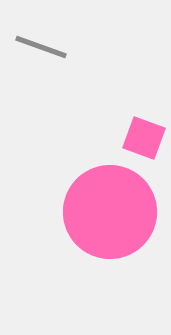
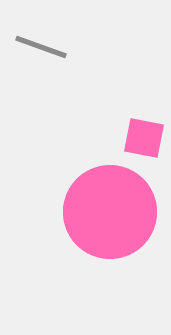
pink square: rotated 9 degrees counterclockwise
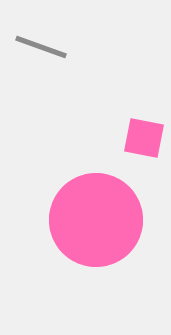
pink circle: moved 14 px left, 8 px down
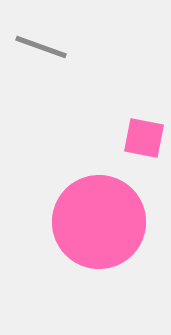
pink circle: moved 3 px right, 2 px down
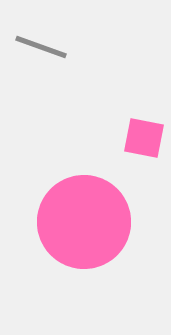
pink circle: moved 15 px left
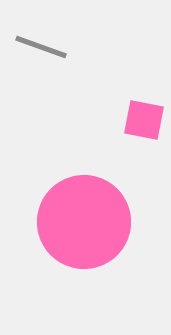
pink square: moved 18 px up
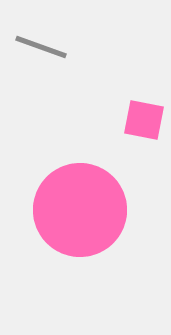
pink circle: moved 4 px left, 12 px up
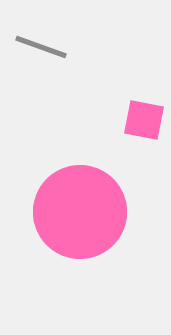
pink circle: moved 2 px down
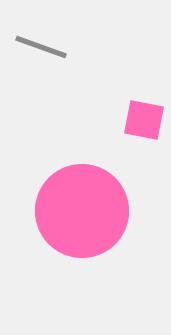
pink circle: moved 2 px right, 1 px up
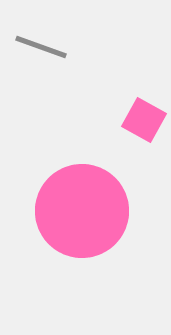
pink square: rotated 18 degrees clockwise
